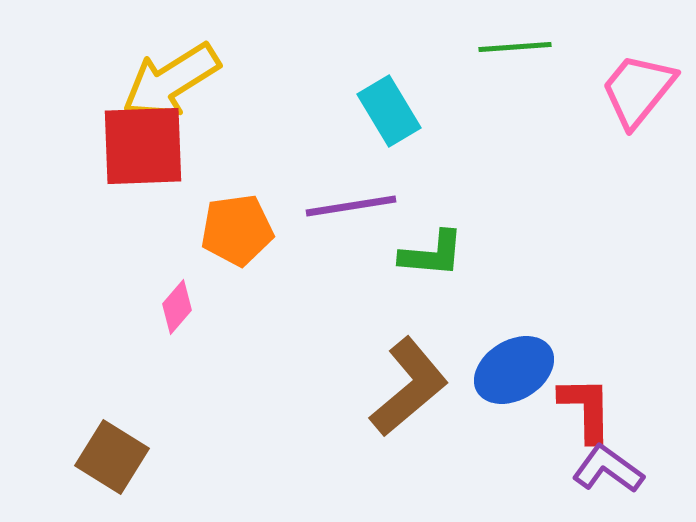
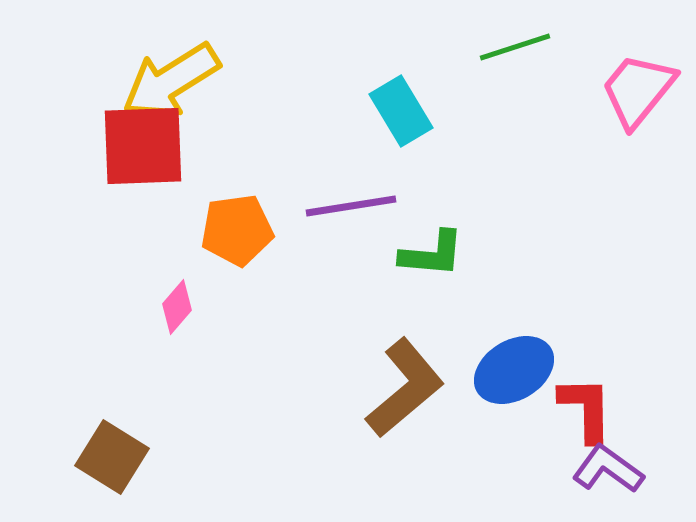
green line: rotated 14 degrees counterclockwise
cyan rectangle: moved 12 px right
brown L-shape: moved 4 px left, 1 px down
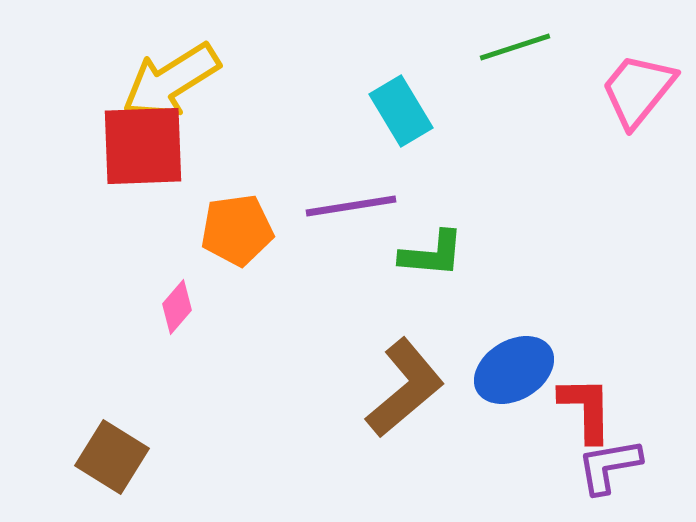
purple L-shape: moved 1 px right, 3 px up; rotated 46 degrees counterclockwise
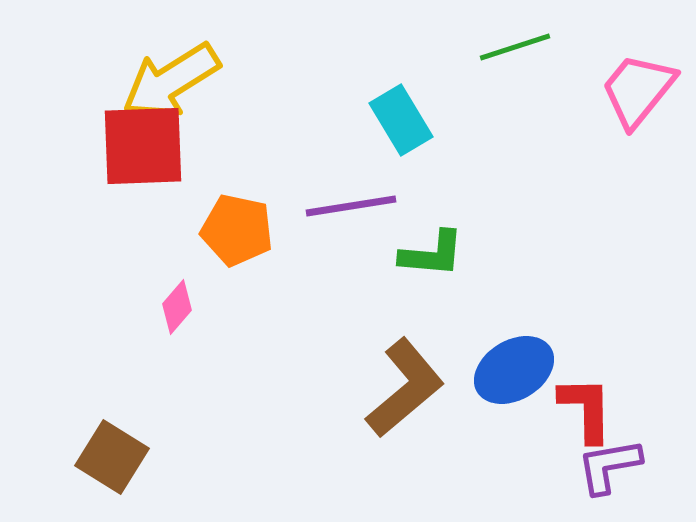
cyan rectangle: moved 9 px down
orange pentagon: rotated 20 degrees clockwise
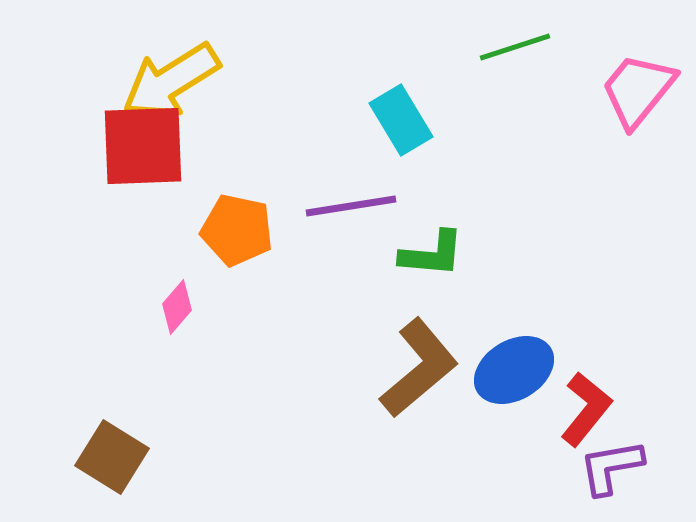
brown L-shape: moved 14 px right, 20 px up
red L-shape: rotated 40 degrees clockwise
purple L-shape: moved 2 px right, 1 px down
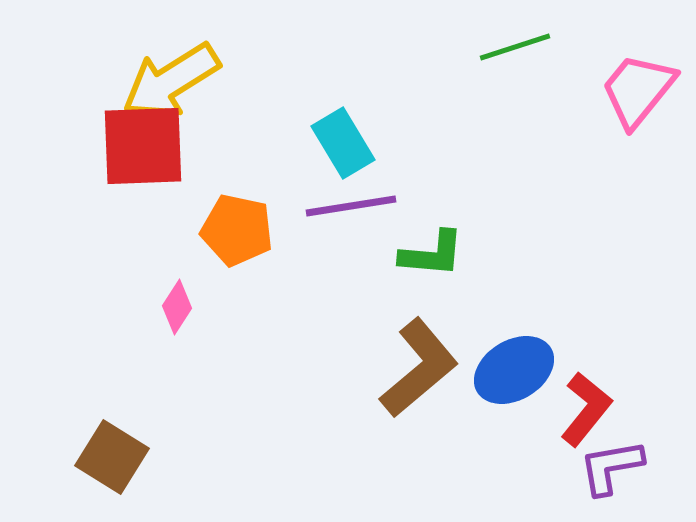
cyan rectangle: moved 58 px left, 23 px down
pink diamond: rotated 8 degrees counterclockwise
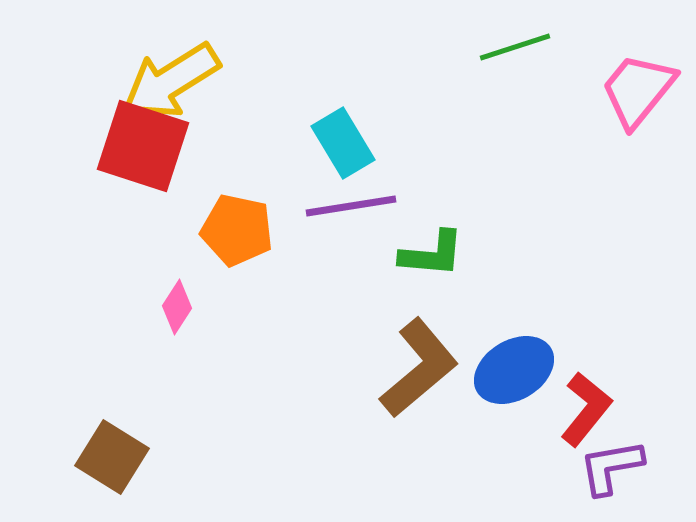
red square: rotated 20 degrees clockwise
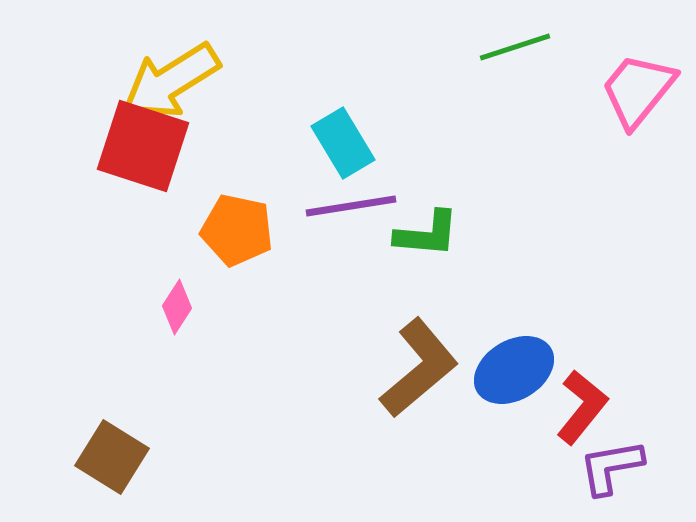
green L-shape: moved 5 px left, 20 px up
red L-shape: moved 4 px left, 2 px up
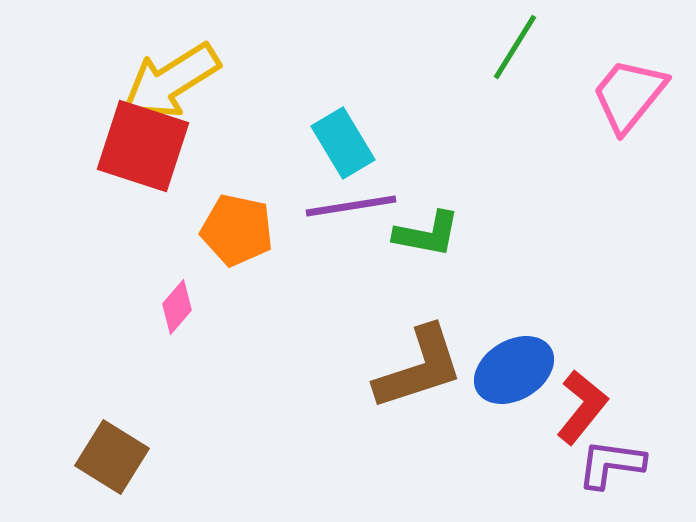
green line: rotated 40 degrees counterclockwise
pink trapezoid: moved 9 px left, 5 px down
green L-shape: rotated 6 degrees clockwise
pink diamond: rotated 8 degrees clockwise
brown L-shape: rotated 22 degrees clockwise
purple L-shape: moved 3 px up; rotated 18 degrees clockwise
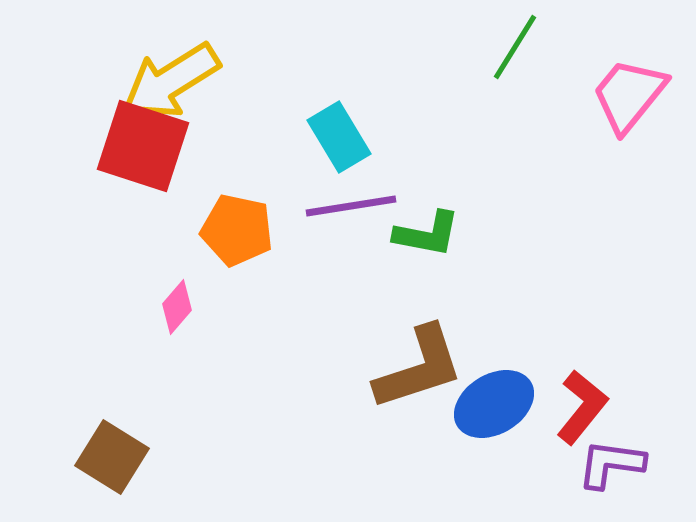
cyan rectangle: moved 4 px left, 6 px up
blue ellipse: moved 20 px left, 34 px down
